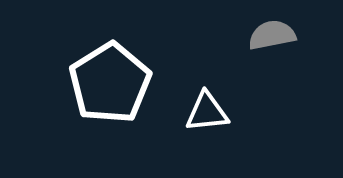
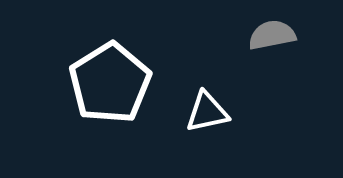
white triangle: rotated 6 degrees counterclockwise
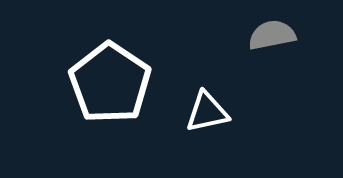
white pentagon: rotated 6 degrees counterclockwise
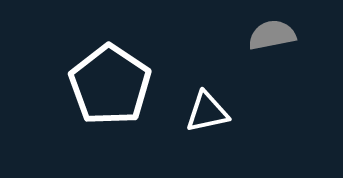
white pentagon: moved 2 px down
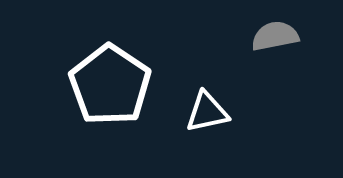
gray semicircle: moved 3 px right, 1 px down
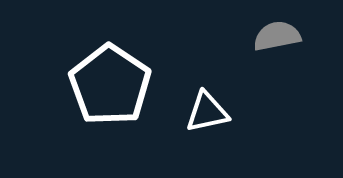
gray semicircle: moved 2 px right
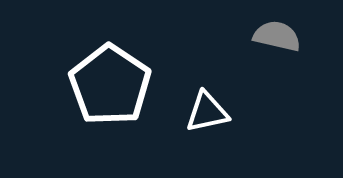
gray semicircle: rotated 24 degrees clockwise
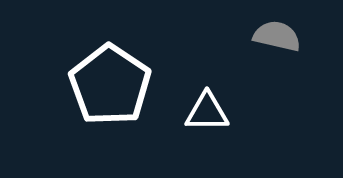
white triangle: rotated 12 degrees clockwise
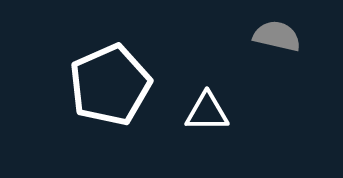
white pentagon: rotated 14 degrees clockwise
